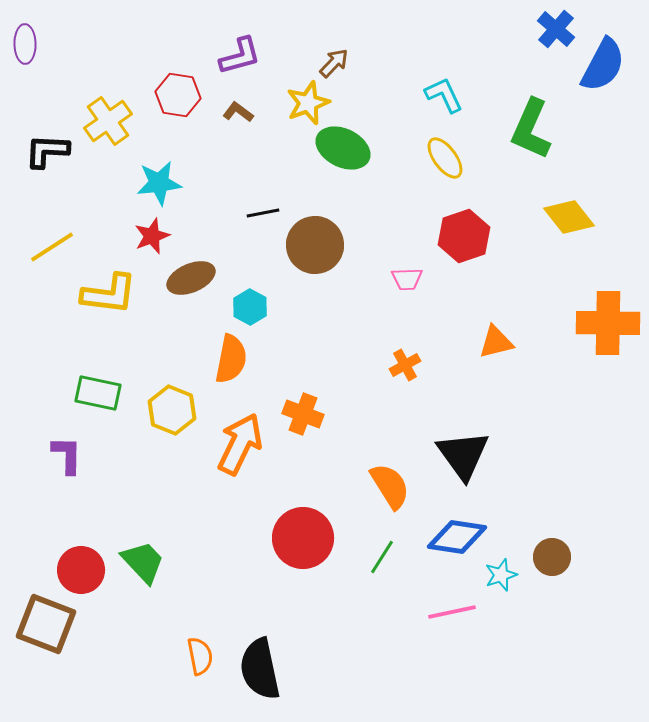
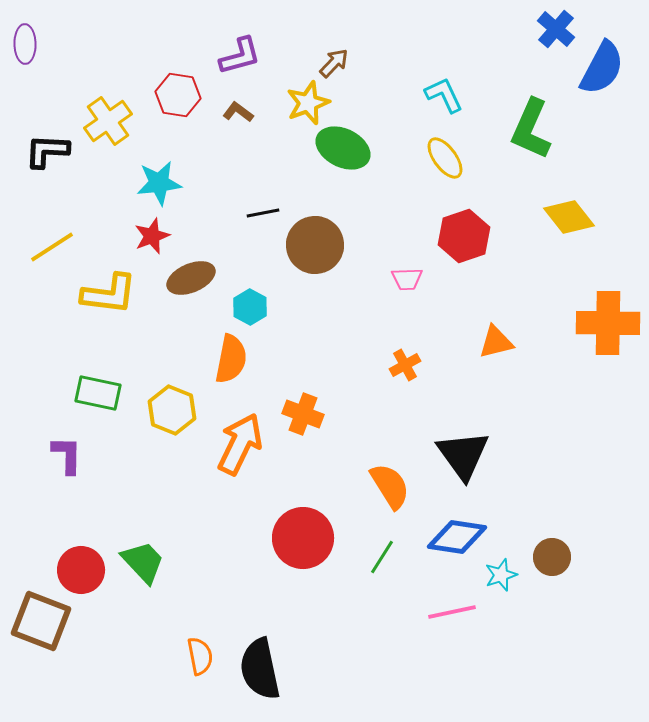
blue semicircle at (603, 65): moved 1 px left, 3 px down
brown square at (46, 624): moved 5 px left, 3 px up
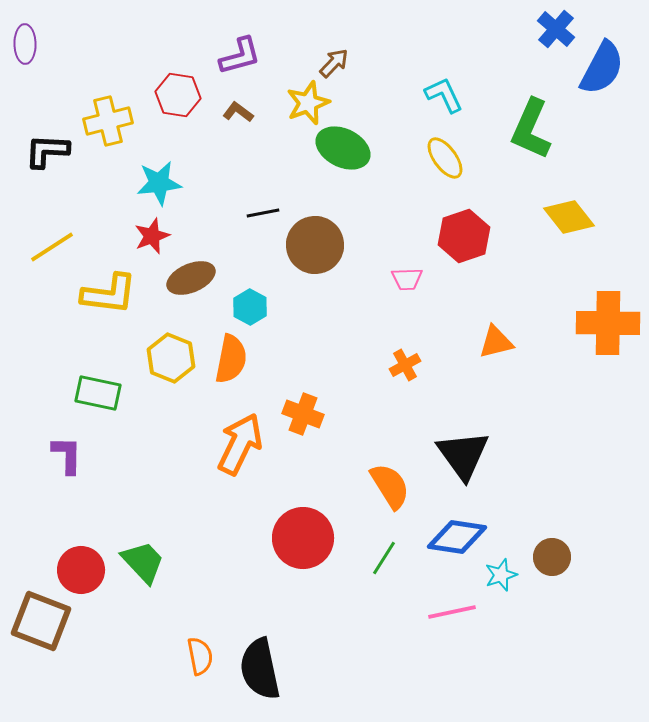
yellow cross at (108, 121): rotated 21 degrees clockwise
yellow hexagon at (172, 410): moved 1 px left, 52 px up
green line at (382, 557): moved 2 px right, 1 px down
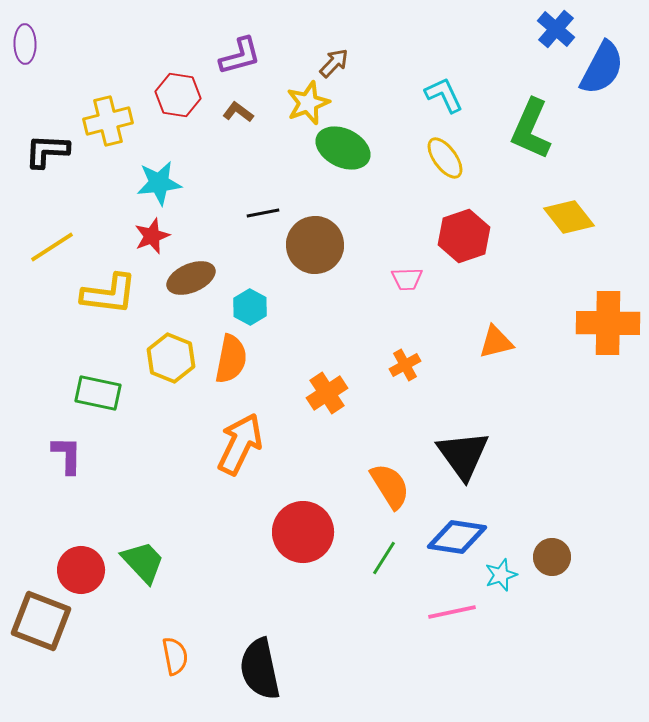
orange cross at (303, 414): moved 24 px right, 21 px up; rotated 36 degrees clockwise
red circle at (303, 538): moved 6 px up
orange semicircle at (200, 656): moved 25 px left
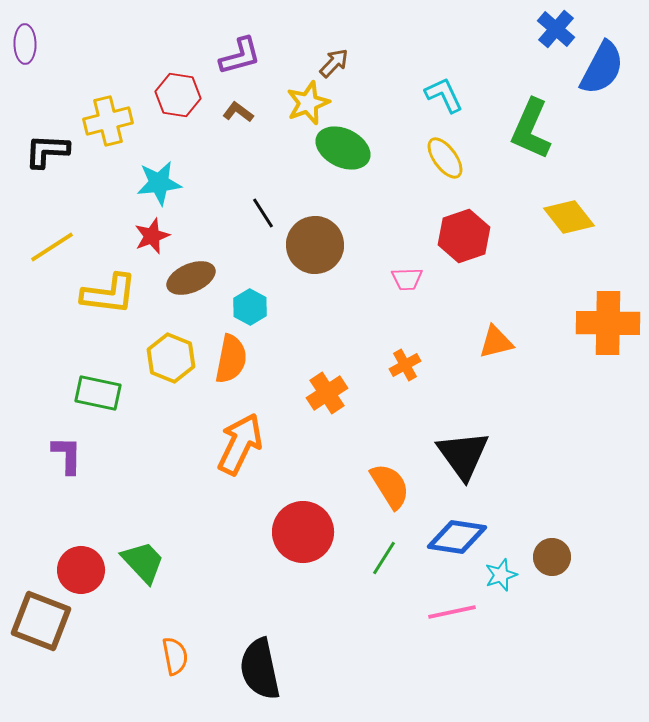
black line at (263, 213): rotated 68 degrees clockwise
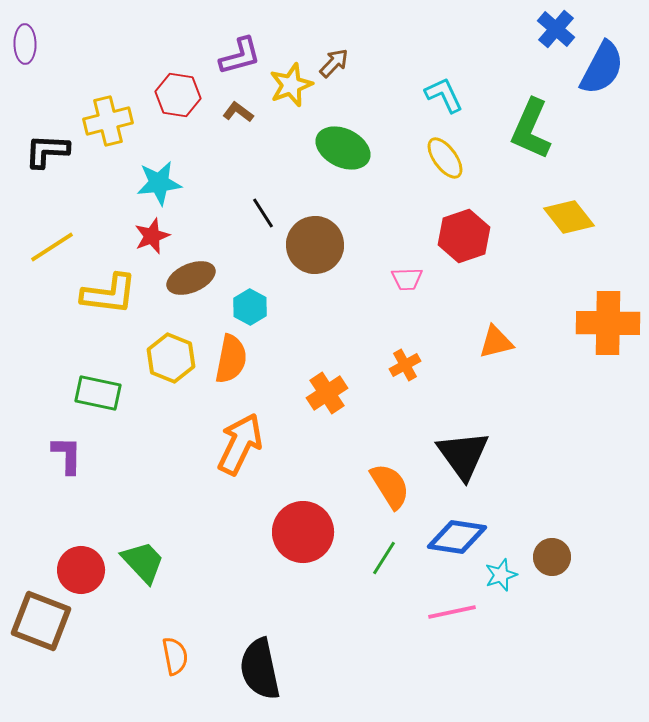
yellow star at (308, 103): moved 17 px left, 18 px up
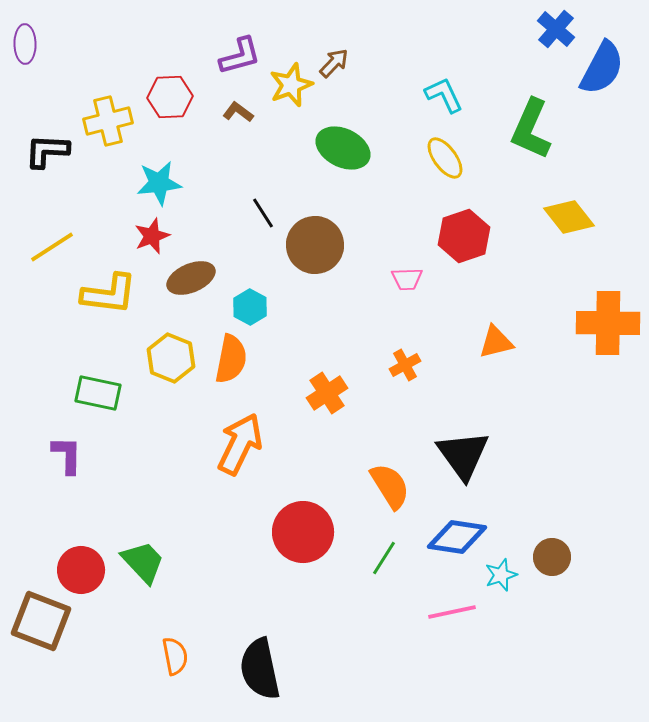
red hexagon at (178, 95): moved 8 px left, 2 px down; rotated 12 degrees counterclockwise
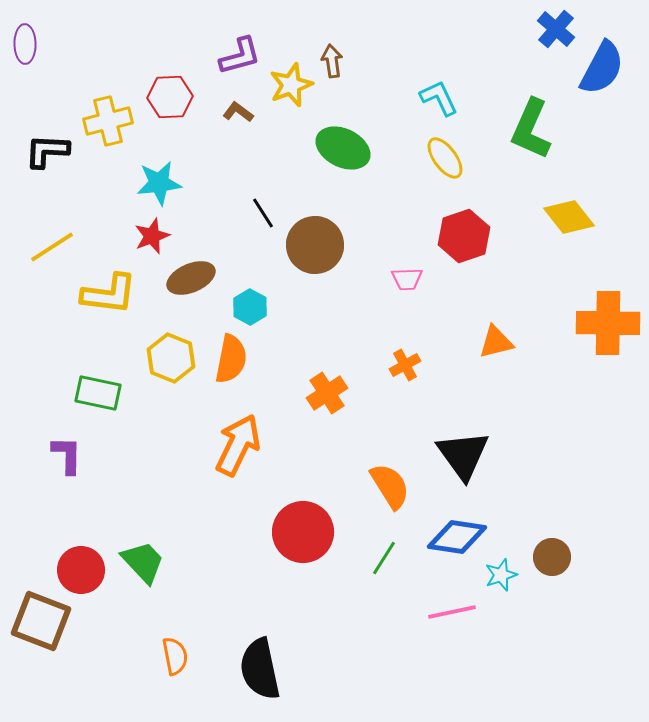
brown arrow at (334, 63): moved 2 px left, 2 px up; rotated 52 degrees counterclockwise
cyan L-shape at (444, 95): moved 5 px left, 3 px down
orange arrow at (240, 444): moved 2 px left, 1 px down
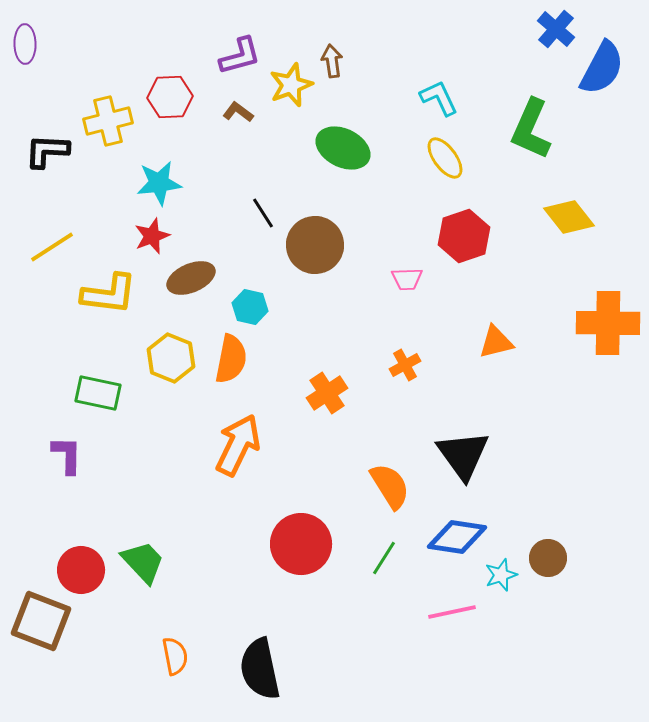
cyan hexagon at (250, 307): rotated 16 degrees counterclockwise
red circle at (303, 532): moved 2 px left, 12 px down
brown circle at (552, 557): moved 4 px left, 1 px down
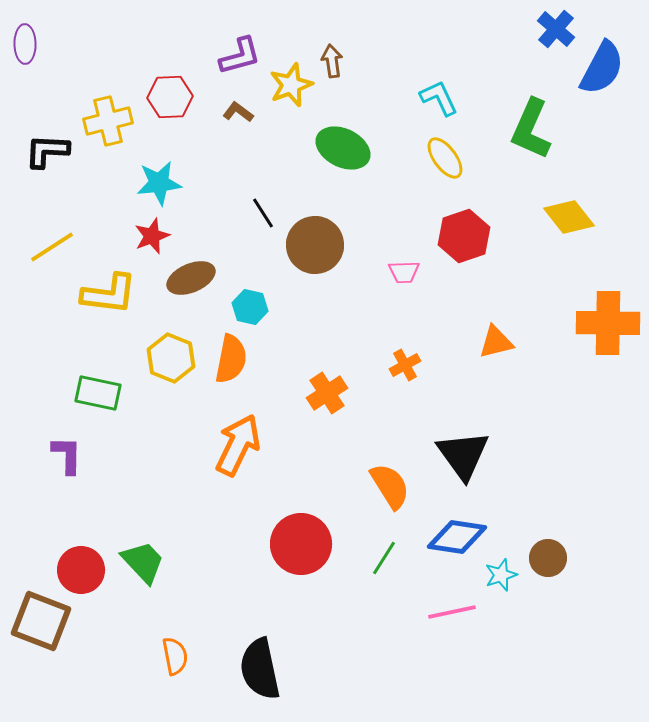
pink trapezoid at (407, 279): moved 3 px left, 7 px up
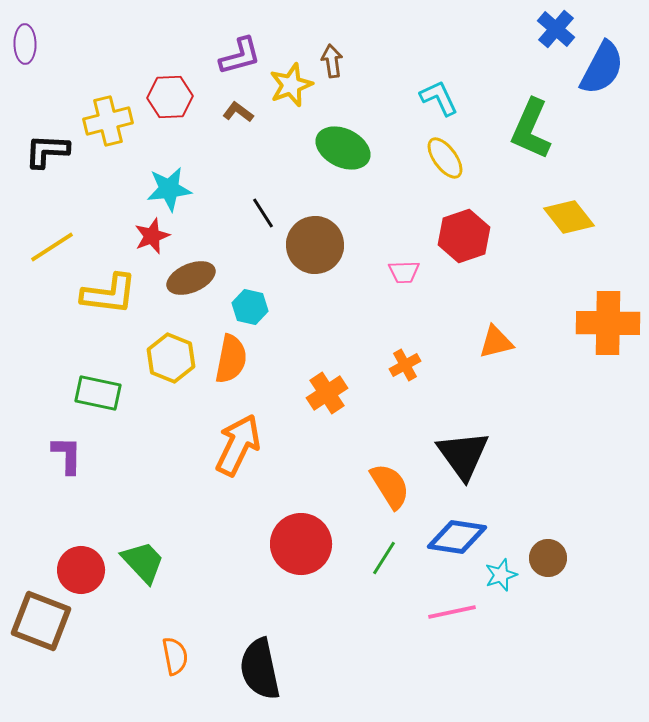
cyan star at (159, 183): moved 10 px right, 6 px down
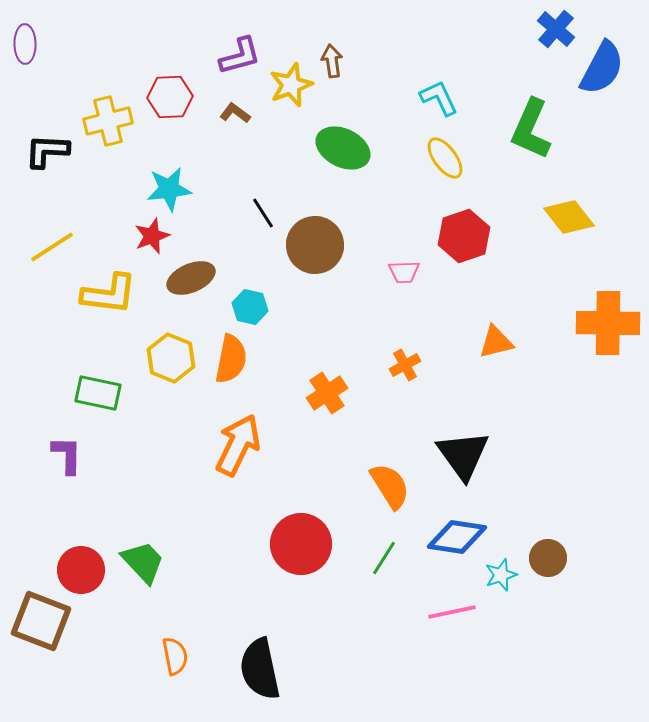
brown L-shape at (238, 112): moved 3 px left, 1 px down
